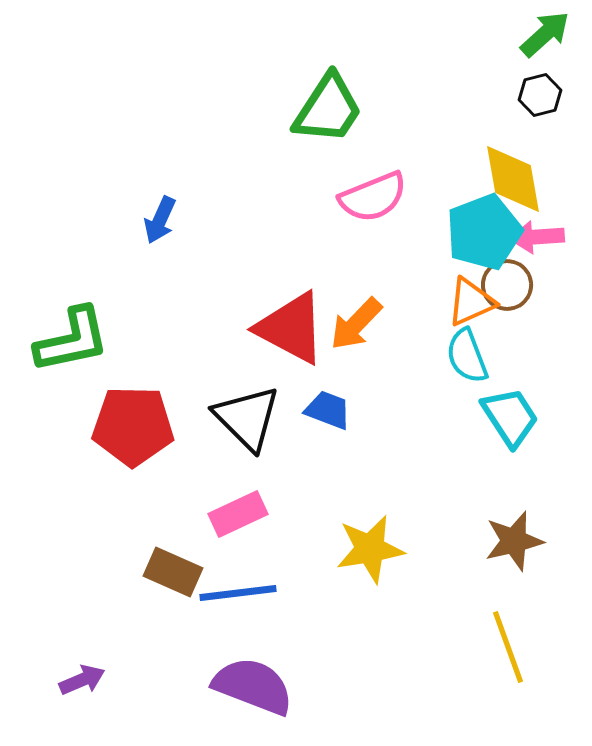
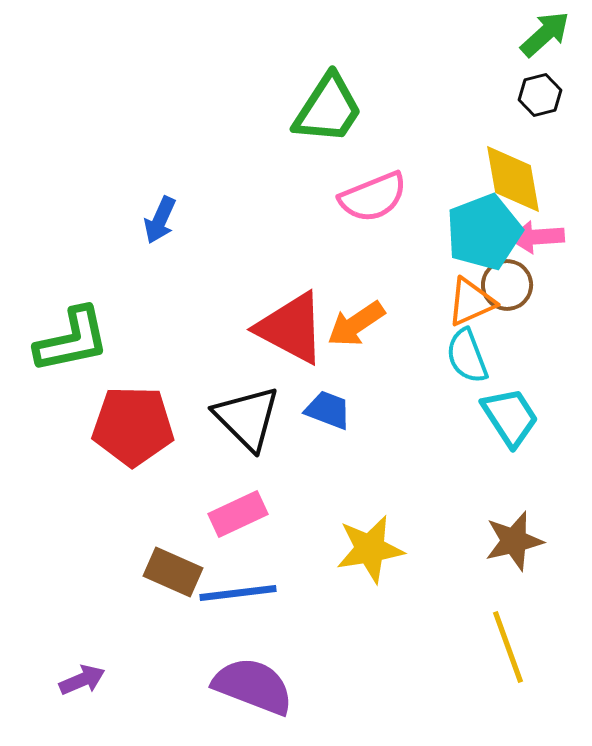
orange arrow: rotated 12 degrees clockwise
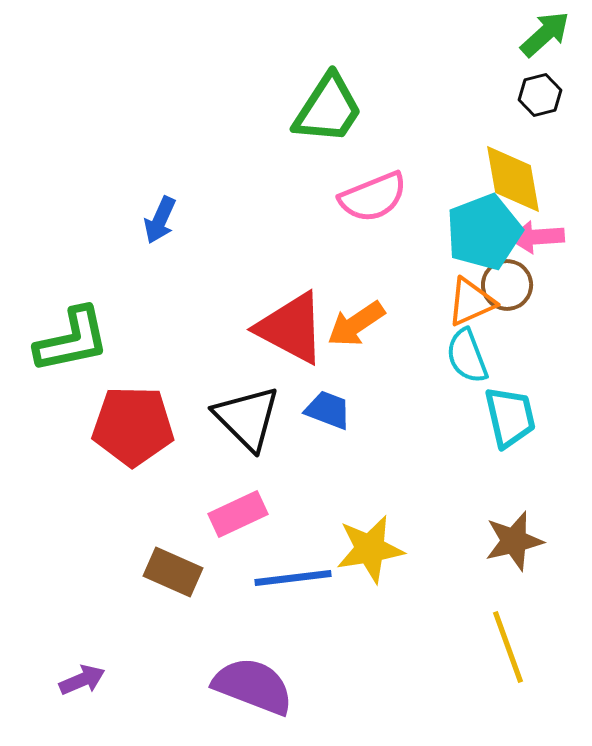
cyan trapezoid: rotated 20 degrees clockwise
blue line: moved 55 px right, 15 px up
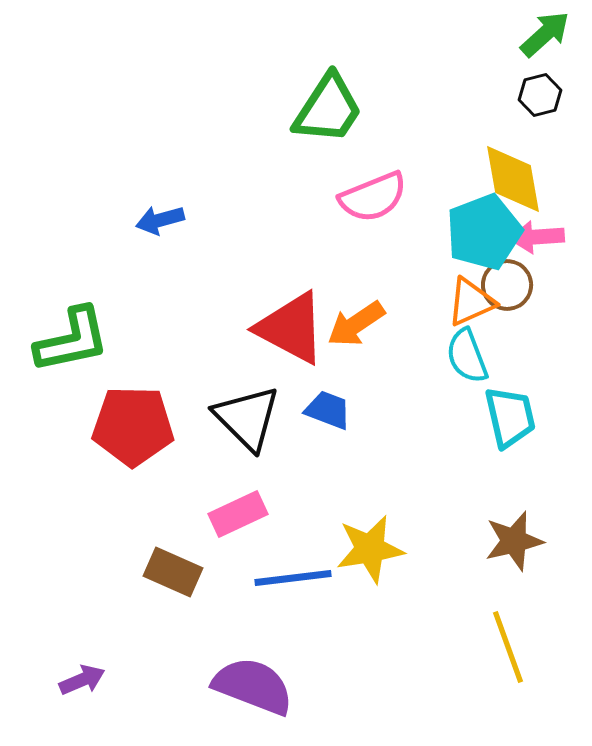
blue arrow: rotated 51 degrees clockwise
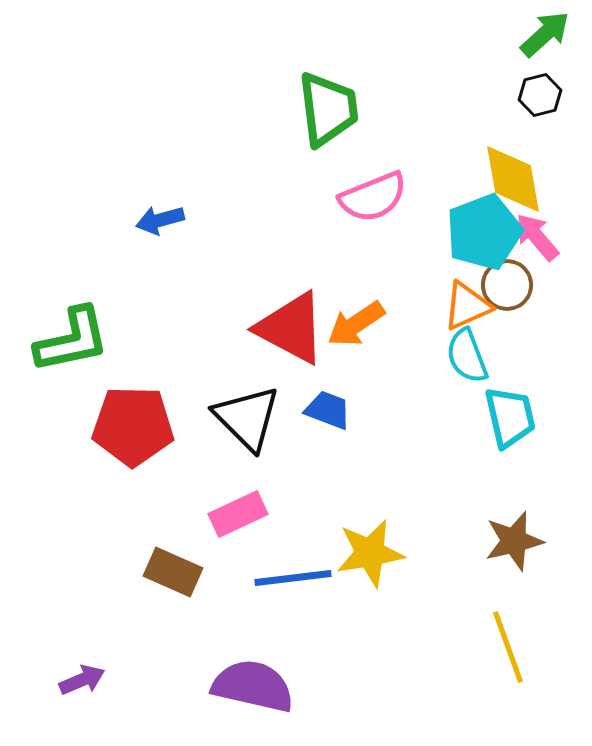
green trapezoid: rotated 40 degrees counterclockwise
pink arrow: rotated 54 degrees clockwise
orange triangle: moved 4 px left, 4 px down
yellow star: moved 4 px down
purple semicircle: rotated 8 degrees counterclockwise
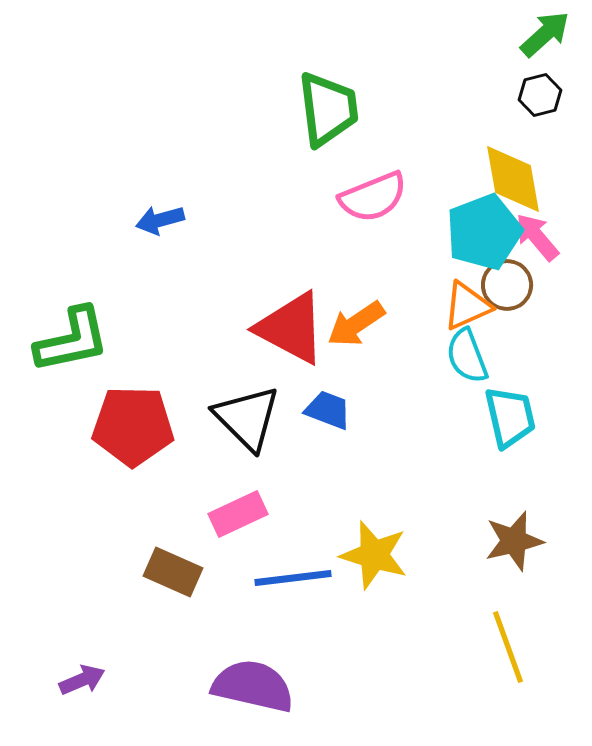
yellow star: moved 4 px right, 2 px down; rotated 26 degrees clockwise
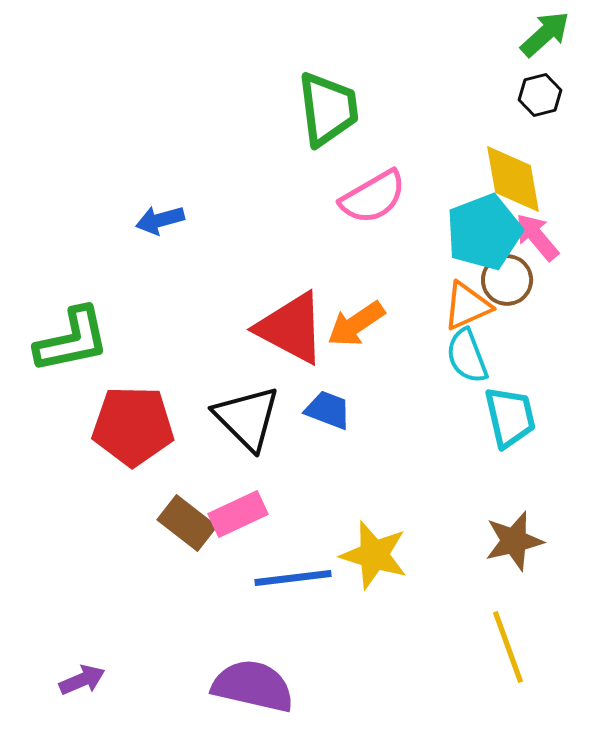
pink semicircle: rotated 8 degrees counterclockwise
brown circle: moved 5 px up
brown rectangle: moved 14 px right, 49 px up; rotated 14 degrees clockwise
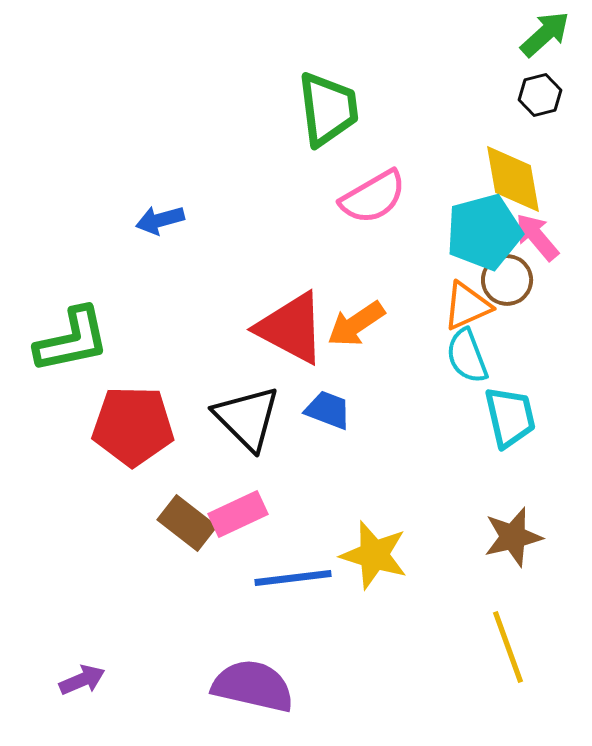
cyan pentagon: rotated 6 degrees clockwise
brown star: moved 1 px left, 4 px up
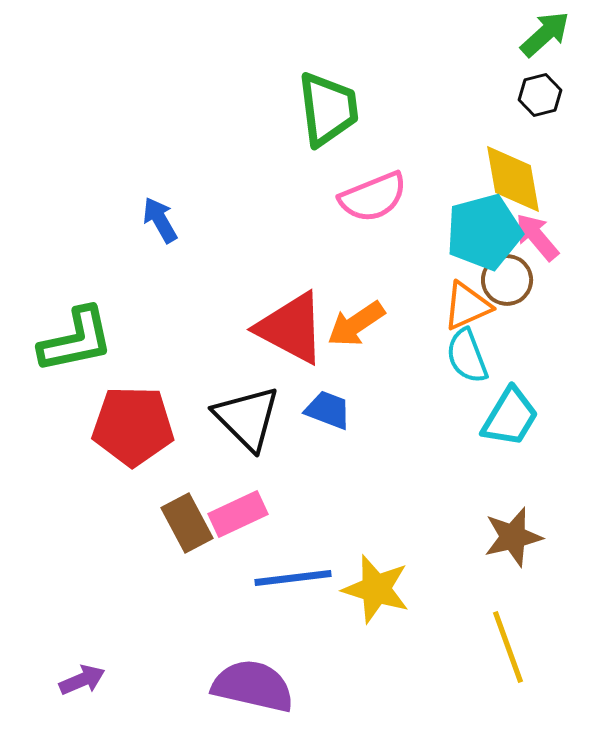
pink semicircle: rotated 8 degrees clockwise
blue arrow: rotated 75 degrees clockwise
green L-shape: moved 4 px right
cyan trapezoid: rotated 44 degrees clockwise
brown rectangle: rotated 24 degrees clockwise
yellow star: moved 2 px right, 34 px down
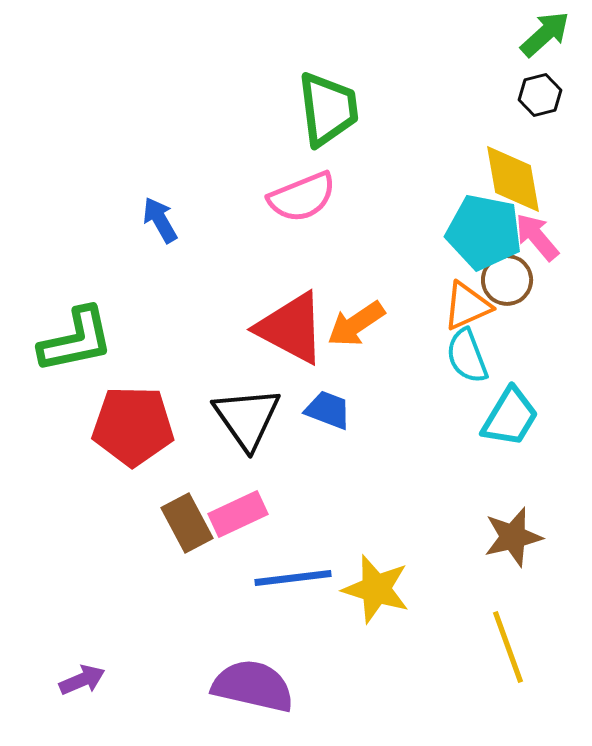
pink semicircle: moved 71 px left
cyan pentagon: rotated 26 degrees clockwise
black triangle: rotated 10 degrees clockwise
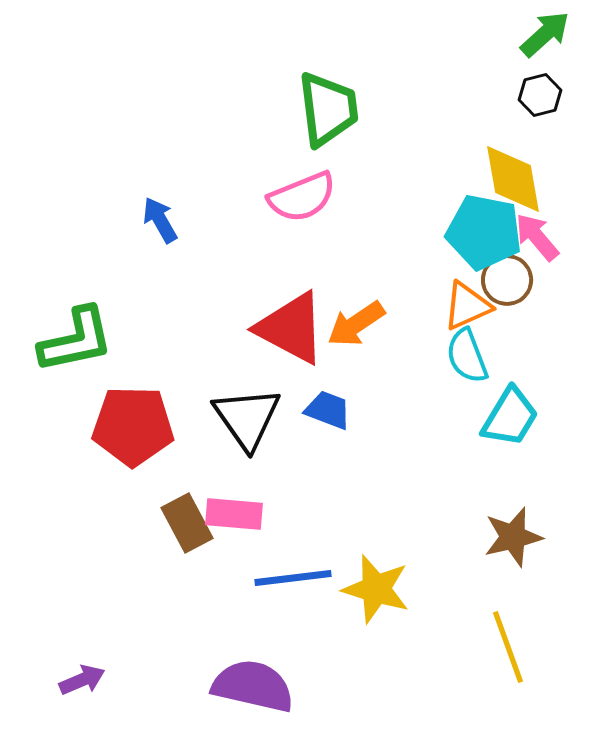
pink rectangle: moved 4 px left; rotated 30 degrees clockwise
